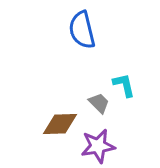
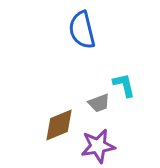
gray trapezoid: rotated 115 degrees clockwise
brown diamond: moved 1 px left, 1 px down; rotated 21 degrees counterclockwise
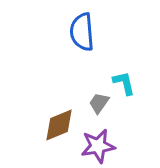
blue semicircle: moved 2 px down; rotated 9 degrees clockwise
cyan L-shape: moved 2 px up
gray trapezoid: rotated 145 degrees clockwise
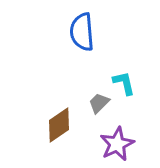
gray trapezoid: rotated 10 degrees clockwise
brown diamond: rotated 12 degrees counterclockwise
purple star: moved 19 px right, 2 px up; rotated 16 degrees counterclockwise
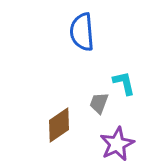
gray trapezoid: rotated 25 degrees counterclockwise
